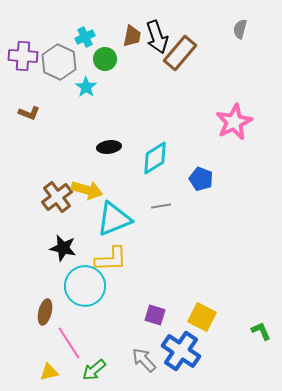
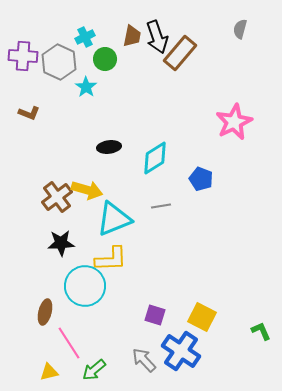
black star: moved 2 px left, 5 px up; rotated 16 degrees counterclockwise
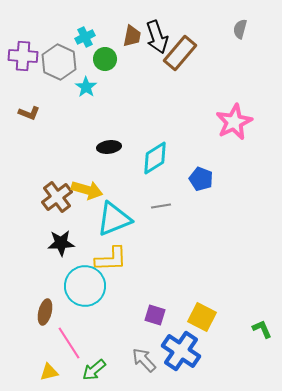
green L-shape: moved 1 px right, 2 px up
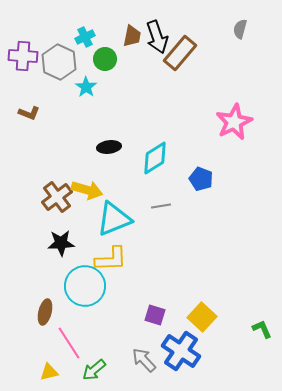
yellow square: rotated 16 degrees clockwise
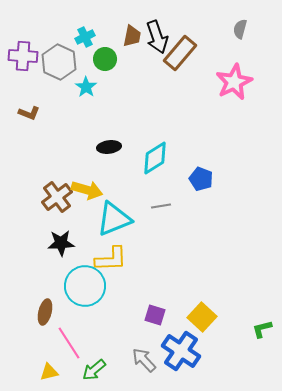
pink star: moved 40 px up
green L-shape: rotated 80 degrees counterclockwise
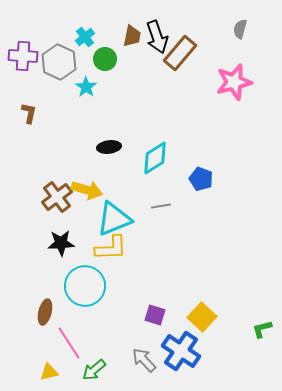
cyan cross: rotated 12 degrees counterclockwise
pink star: rotated 12 degrees clockwise
brown L-shape: rotated 100 degrees counterclockwise
yellow L-shape: moved 11 px up
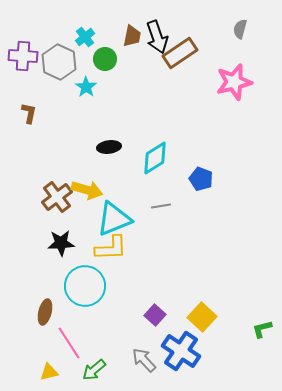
brown rectangle: rotated 16 degrees clockwise
purple square: rotated 25 degrees clockwise
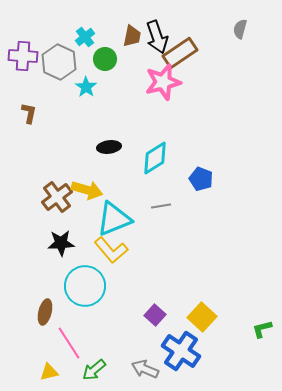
pink star: moved 71 px left
yellow L-shape: moved 2 px down; rotated 52 degrees clockwise
gray arrow: moved 1 px right, 9 px down; rotated 24 degrees counterclockwise
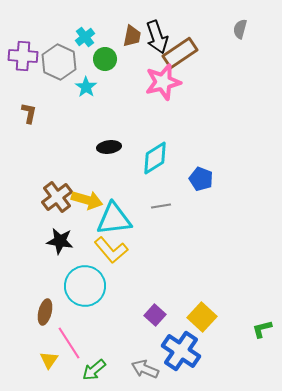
yellow arrow: moved 10 px down
cyan triangle: rotated 15 degrees clockwise
black star: moved 1 px left, 2 px up; rotated 12 degrees clockwise
yellow triangle: moved 12 px up; rotated 42 degrees counterclockwise
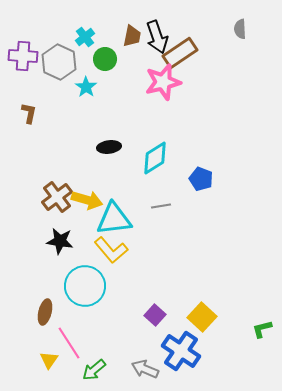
gray semicircle: rotated 18 degrees counterclockwise
